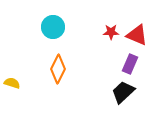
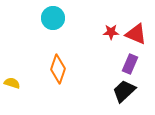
cyan circle: moved 9 px up
red triangle: moved 1 px left, 1 px up
orange diamond: rotated 8 degrees counterclockwise
black trapezoid: moved 1 px right, 1 px up
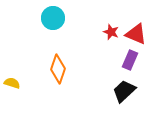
red star: rotated 21 degrees clockwise
purple rectangle: moved 4 px up
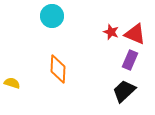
cyan circle: moved 1 px left, 2 px up
red triangle: moved 1 px left
orange diamond: rotated 16 degrees counterclockwise
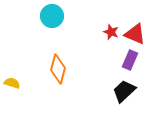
orange diamond: rotated 12 degrees clockwise
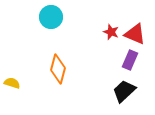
cyan circle: moved 1 px left, 1 px down
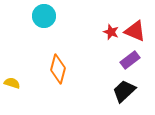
cyan circle: moved 7 px left, 1 px up
red triangle: moved 3 px up
purple rectangle: rotated 30 degrees clockwise
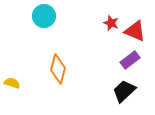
red star: moved 9 px up
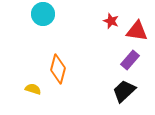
cyan circle: moved 1 px left, 2 px up
red star: moved 2 px up
red triangle: moved 2 px right; rotated 15 degrees counterclockwise
purple rectangle: rotated 12 degrees counterclockwise
yellow semicircle: moved 21 px right, 6 px down
